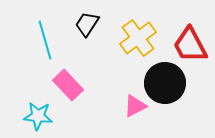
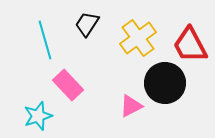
pink triangle: moved 4 px left
cyan star: rotated 24 degrees counterclockwise
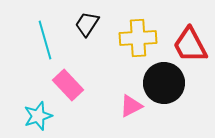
yellow cross: rotated 33 degrees clockwise
black circle: moved 1 px left
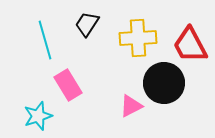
pink rectangle: rotated 12 degrees clockwise
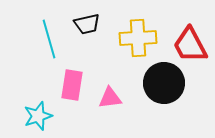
black trapezoid: rotated 136 degrees counterclockwise
cyan line: moved 4 px right, 1 px up
pink rectangle: moved 4 px right; rotated 40 degrees clockwise
pink triangle: moved 21 px left, 8 px up; rotated 20 degrees clockwise
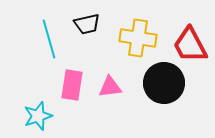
yellow cross: rotated 12 degrees clockwise
pink triangle: moved 11 px up
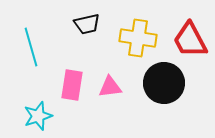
cyan line: moved 18 px left, 8 px down
red trapezoid: moved 5 px up
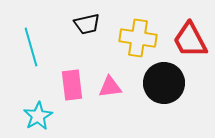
pink rectangle: rotated 16 degrees counterclockwise
cyan star: rotated 12 degrees counterclockwise
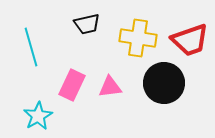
red trapezoid: rotated 81 degrees counterclockwise
pink rectangle: rotated 32 degrees clockwise
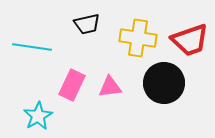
cyan line: moved 1 px right; rotated 66 degrees counterclockwise
